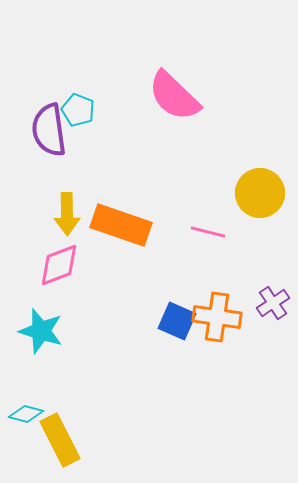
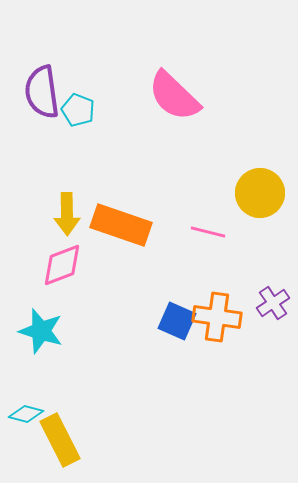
purple semicircle: moved 7 px left, 38 px up
pink diamond: moved 3 px right
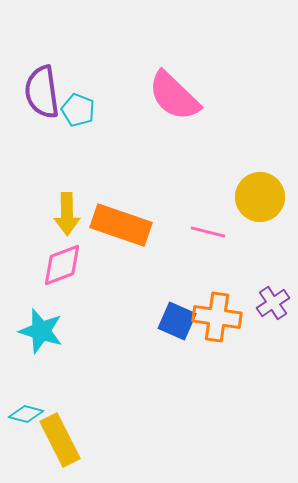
yellow circle: moved 4 px down
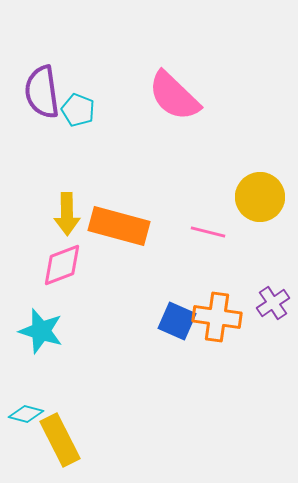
orange rectangle: moved 2 px left, 1 px down; rotated 4 degrees counterclockwise
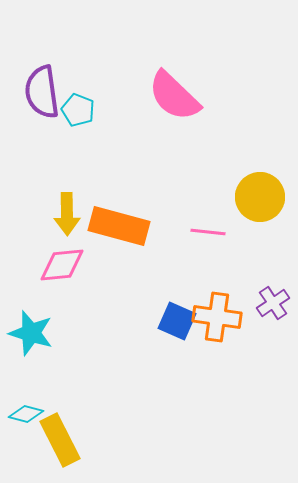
pink line: rotated 8 degrees counterclockwise
pink diamond: rotated 15 degrees clockwise
cyan star: moved 10 px left, 2 px down
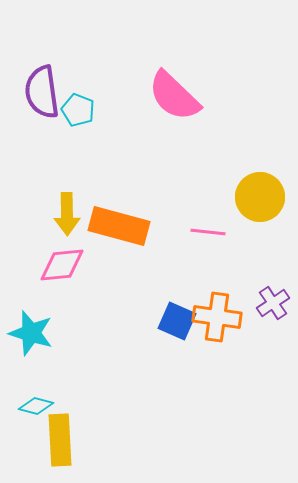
cyan diamond: moved 10 px right, 8 px up
yellow rectangle: rotated 24 degrees clockwise
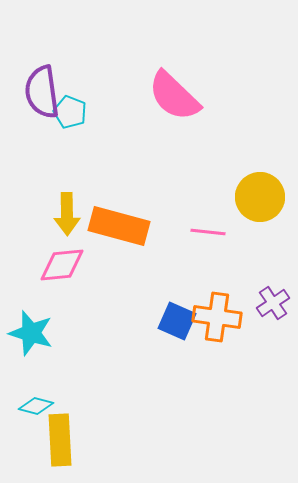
cyan pentagon: moved 8 px left, 2 px down
